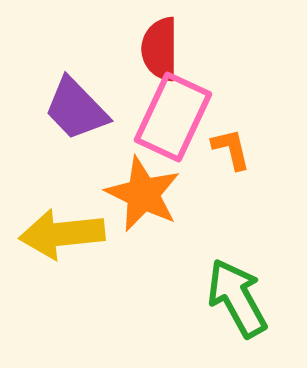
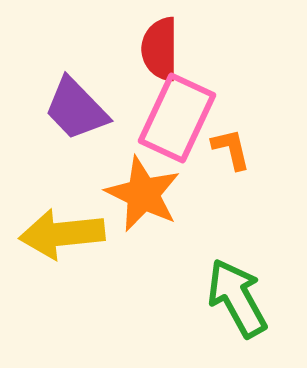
pink rectangle: moved 4 px right, 1 px down
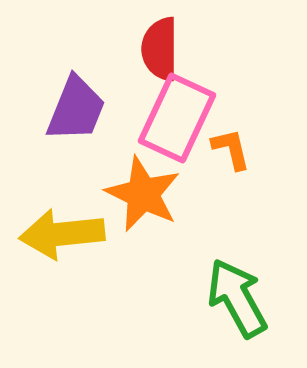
purple trapezoid: rotated 114 degrees counterclockwise
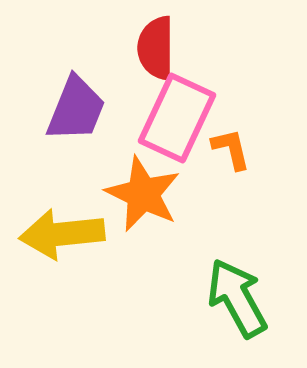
red semicircle: moved 4 px left, 1 px up
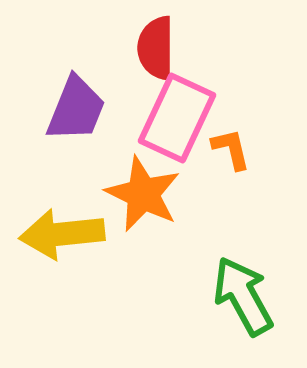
green arrow: moved 6 px right, 2 px up
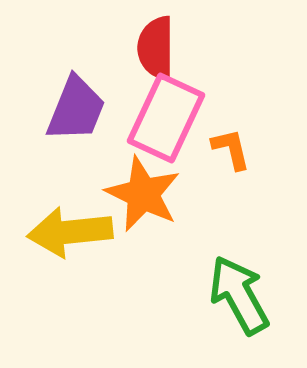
pink rectangle: moved 11 px left
yellow arrow: moved 8 px right, 2 px up
green arrow: moved 4 px left, 1 px up
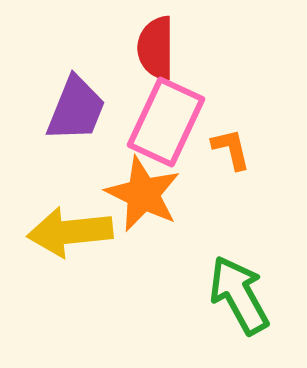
pink rectangle: moved 4 px down
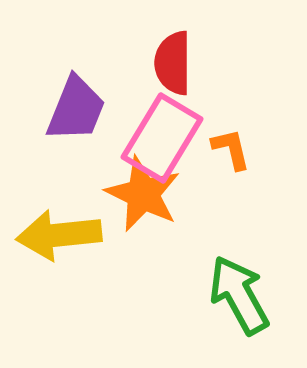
red semicircle: moved 17 px right, 15 px down
pink rectangle: moved 4 px left, 16 px down; rotated 6 degrees clockwise
yellow arrow: moved 11 px left, 3 px down
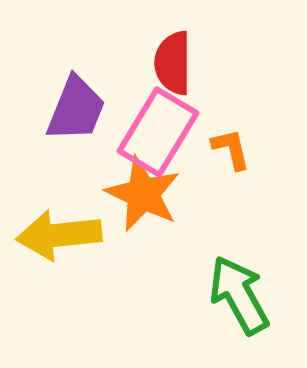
pink rectangle: moved 4 px left, 6 px up
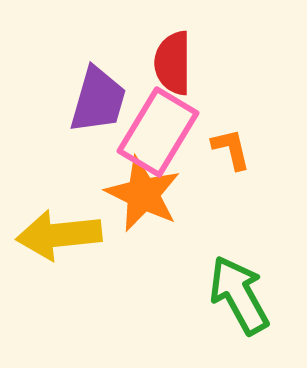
purple trapezoid: moved 22 px right, 9 px up; rotated 6 degrees counterclockwise
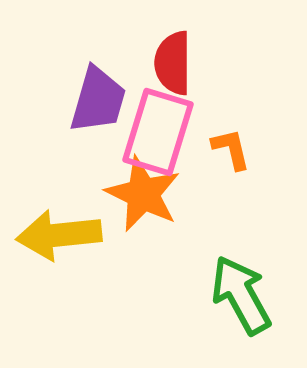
pink rectangle: rotated 14 degrees counterclockwise
green arrow: moved 2 px right
